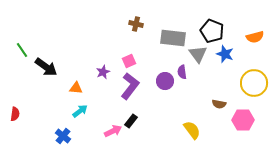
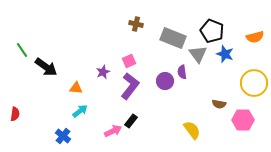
gray rectangle: rotated 15 degrees clockwise
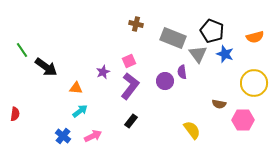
pink arrow: moved 20 px left, 5 px down
